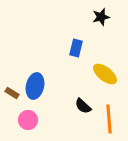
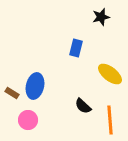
yellow ellipse: moved 5 px right
orange line: moved 1 px right, 1 px down
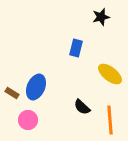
blue ellipse: moved 1 px right, 1 px down; rotated 10 degrees clockwise
black semicircle: moved 1 px left, 1 px down
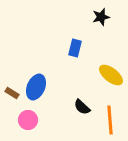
blue rectangle: moved 1 px left
yellow ellipse: moved 1 px right, 1 px down
